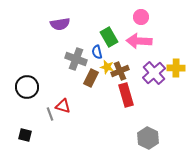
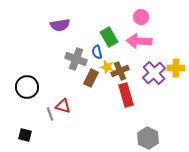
purple semicircle: moved 1 px down
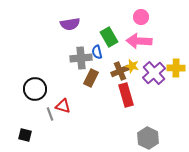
purple semicircle: moved 10 px right, 1 px up
gray cross: moved 5 px right, 1 px up; rotated 25 degrees counterclockwise
yellow star: moved 25 px right, 1 px up
black circle: moved 8 px right, 2 px down
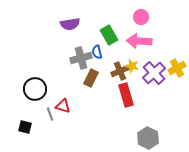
green rectangle: moved 2 px up
gray cross: rotated 10 degrees counterclockwise
yellow cross: moved 1 px right; rotated 30 degrees counterclockwise
black square: moved 8 px up
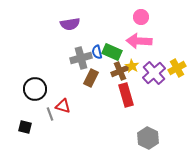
green rectangle: moved 3 px right, 17 px down; rotated 36 degrees counterclockwise
yellow star: rotated 16 degrees clockwise
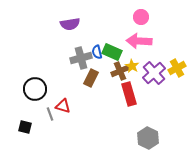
red rectangle: moved 3 px right, 1 px up
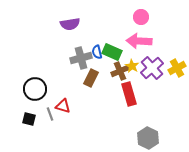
purple cross: moved 2 px left, 5 px up
black square: moved 4 px right, 8 px up
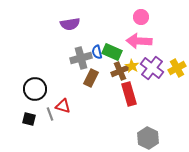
purple cross: rotated 10 degrees counterclockwise
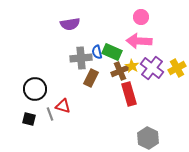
gray cross: rotated 10 degrees clockwise
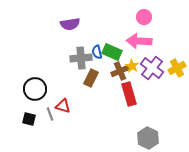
pink circle: moved 3 px right
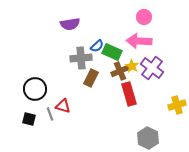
blue semicircle: moved 6 px up; rotated 120 degrees counterclockwise
yellow cross: moved 37 px down; rotated 12 degrees clockwise
